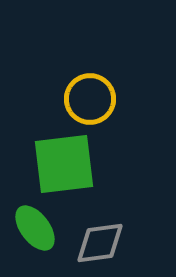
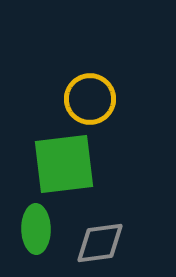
green ellipse: moved 1 px right, 1 px down; rotated 36 degrees clockwise
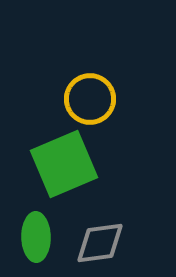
green square: rotated 16 degrees counterclockwise
green ellipse: moved 8 px down
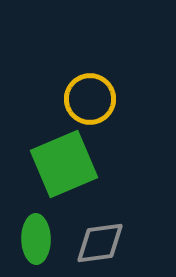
green ellipse: moved 2 px down
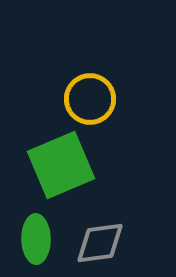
green square: moved 3 px left, 1 px down
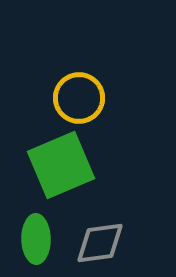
yellow circle: moved 11 px left, 1 px up
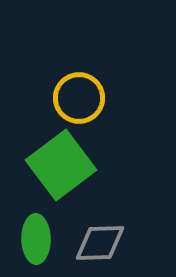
green square: rotated 14 degrees counterclockwise
gray diamond: rotated 6 degrees clockwise
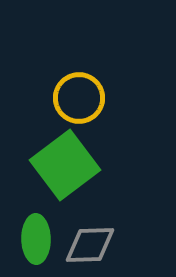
green square: moved 4 px right
gray diamond: moved 10 px left, 2 px down
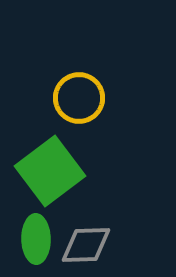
green square: moved 15 px left, 6 px down
gray diamond: moved 4 px left
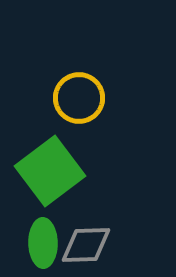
green ellipse: moved 7 px right, 4 px down
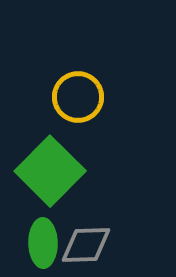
yellow circle: moved 1 px left, 1 px up
green square: rotated 8 degrees counterclockwise
